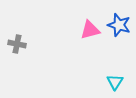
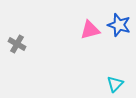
gray cross: rotated 18 degrees clockwise
cyan triangle: moved 2 px down; rotated 12 degrees clockwise
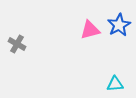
blue star: rotated 25 degrees clockwise
cyan triangle: rotated 42 degrees clockwise
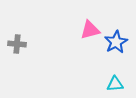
blue star: moved 3 px left, 17 px down
gray cross: rotated 24 degrees counterclockwise
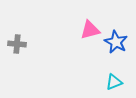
blue star: rotated 15 degrees counterclockwise
cyan triangle: moved 1 px left, 2 px up; rotated 18 degrees counterclockwise
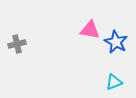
pink triangle: rotated 25 degrees clockwise
gray cross: rotated 18 degrees counterclockwise
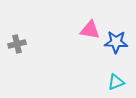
blue star: rotated 25 degrees counterclockwise
cyan triangle: moved 2 px right
